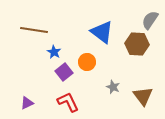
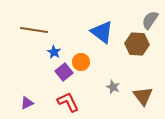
orange circle: moved 6 px left
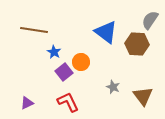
blue triangle: moved 4 px right
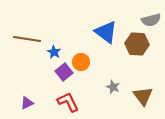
gray semicircle: moved 1 px right; rotated 138 degrees counterclockwise
brown line: moved 7 px left, 9 px down
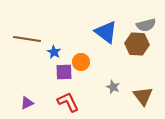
gray semicircle: moved 5 px left, 5 px down
purple square: rotated 36 degrees clockwise
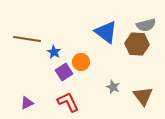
purple square: rotated 30 degrees counterclockwise
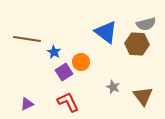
gray semicircle: moved 1 px up
purple triangle: moved 1 px down
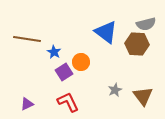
gray star: moved 2 px right, 3 px down; rotated 24 degrees clockwise
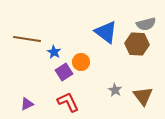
gray star: rotated 16 degrees counterclockwise
